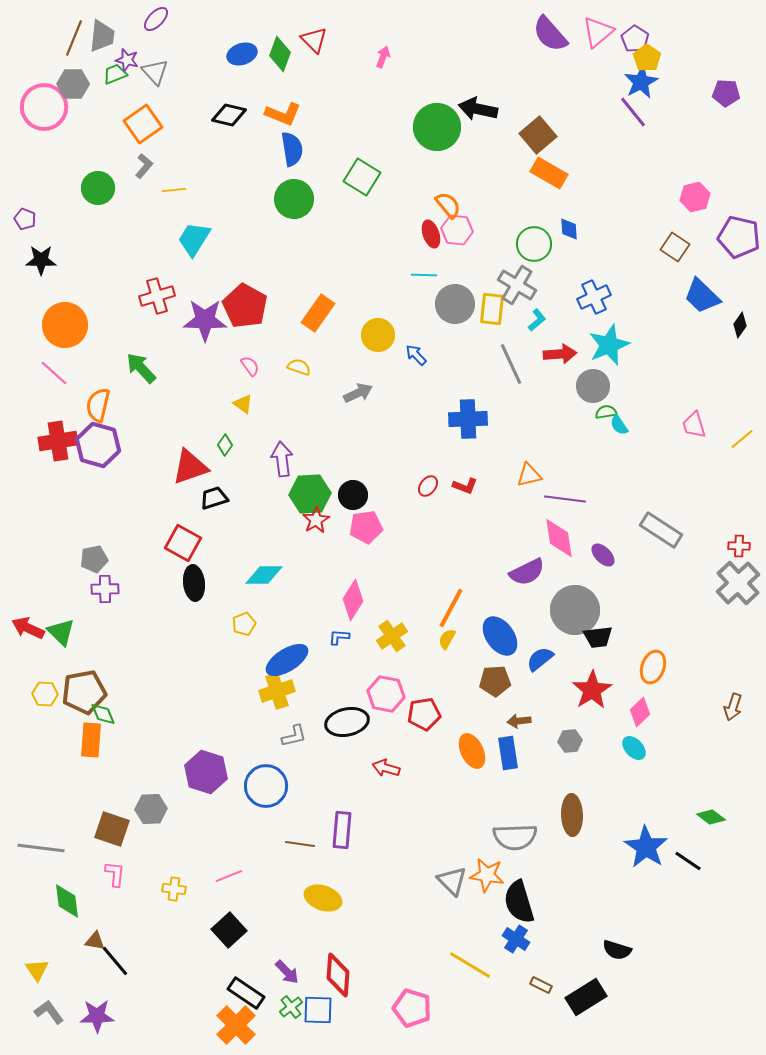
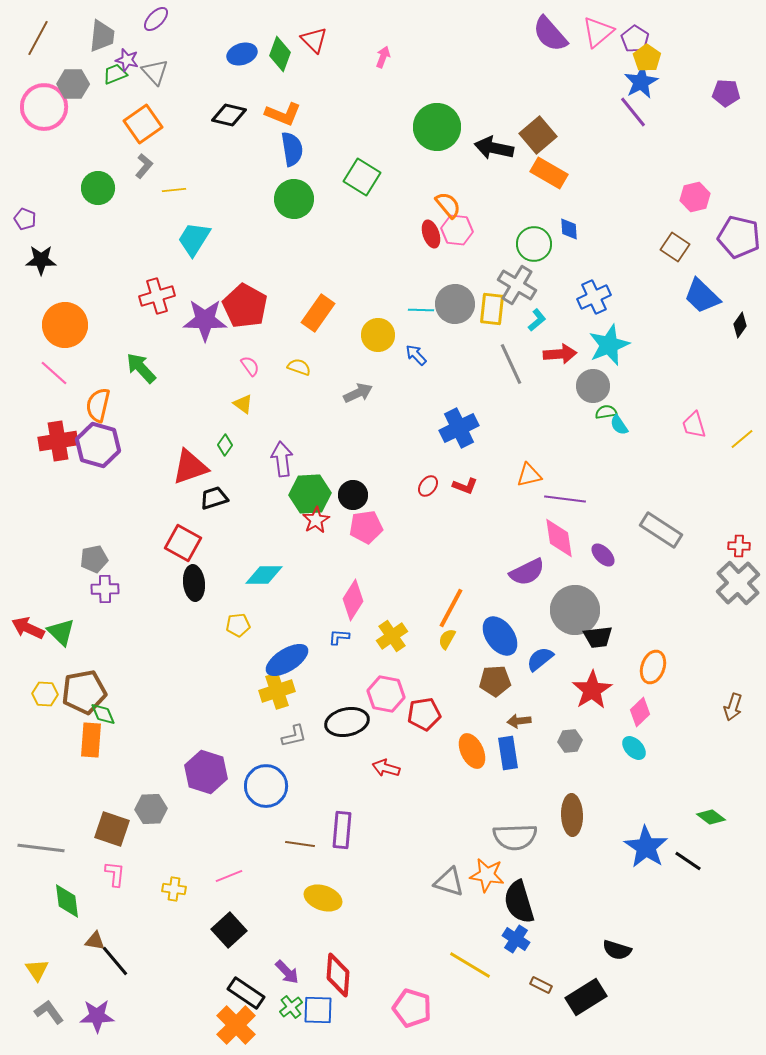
brown line at (74, 38): moved 36 px left; rotated 6 degrees clockwise
black arrow at (478, 109): moved 16 px right, 39 px down
cyan line at (424, 275): moved 3 px left, 35 px down
blue cross at (468, 419): moved 9 px left, 9 px down; rotated 24 degrees counterclockwise
yellow pentagon at (244, 624): moved 6 px left, 1 px down; rotated 15 degrees clockwise
gray triangle at (452, 881): moved 3 px left, 1 px down; rotated 28 degrees counterclockwise
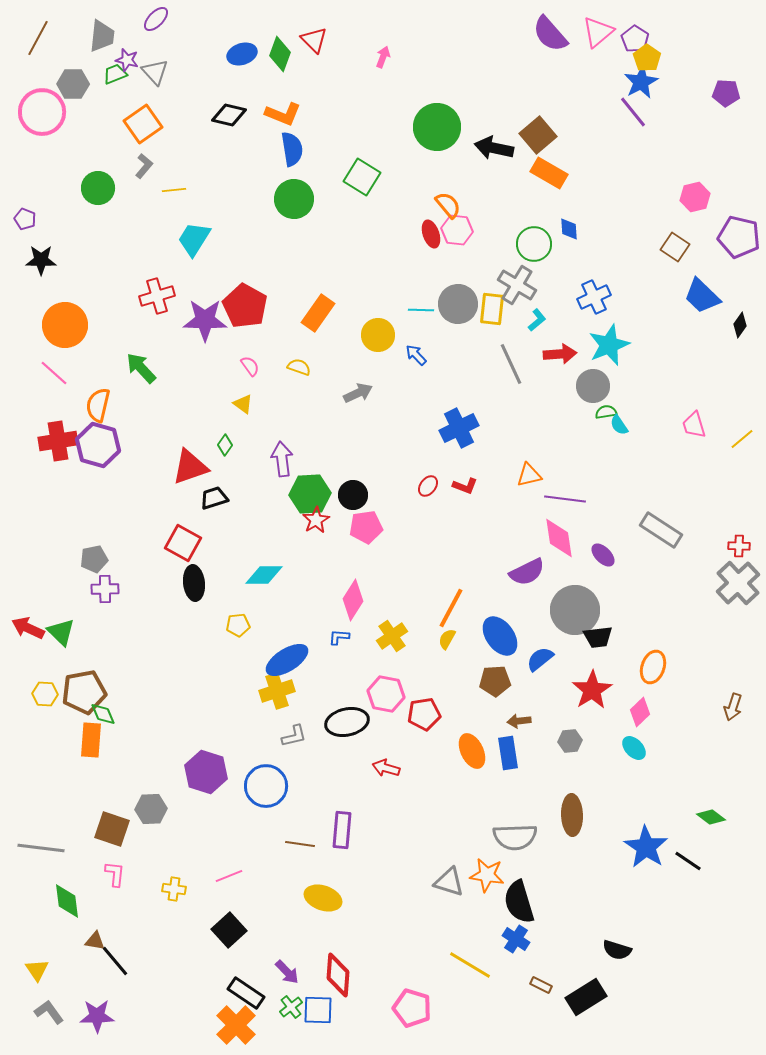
pink circle at (44, 107): moved 2 px left, 5 px down
gray circle at (455, 304): moved 3 px right
